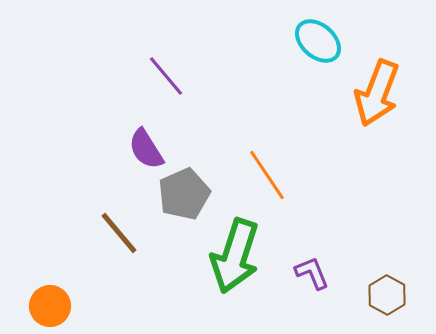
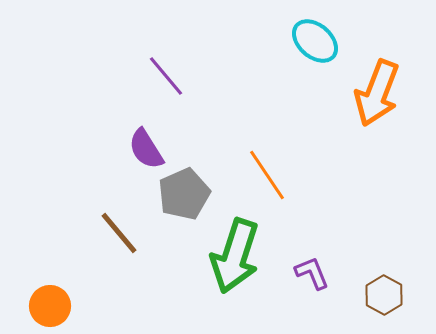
cyan ellipse: moved 3 px left
brown hexagon: moved 3 px left
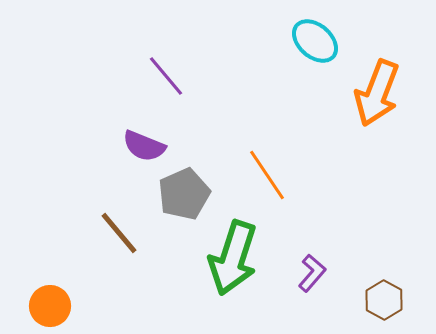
purple semicircle: moved 2 px left, 3 px up; rotated 36 degrees counterclockwise
green arrow: moved 2 px left, 2 px down
purple L-shape: rotated 63 degrees clockwise
brown hexagon: moved 5 px down
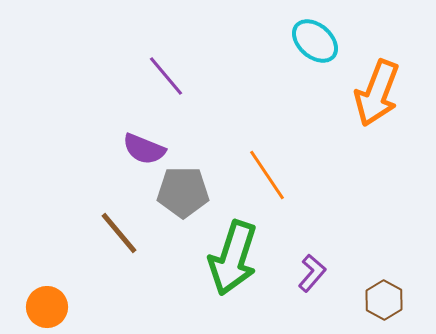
purple semicircle: moved 3 px down
gray pentagon: moved 1 px left, 2 px up; rotated 24 degrees clockwise
orange circle: moved 3 px left, 1 px down
